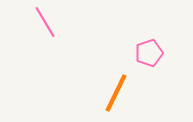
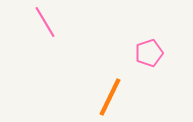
orange line: moved 6 px left, 4 px down
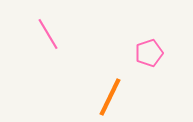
pink line: moved 3 px right, 12 px down
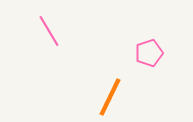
pink line: moved 1 px right, 3 px up
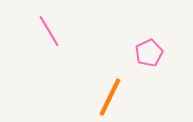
pink pentagon: rotated 8 degrees counterclockwise
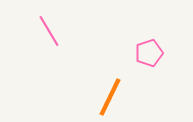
pink pentagon: rotated 8 degrees clockwise
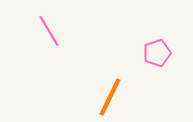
pink pentagon: moved 8 px right
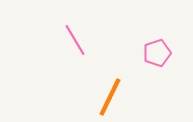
pink line: moved 26 px right, 9 px down
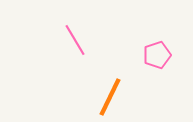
pink pentagon: moved 2 px down
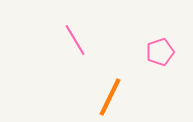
pink pentagon: moved 3 px right, 3 px up
